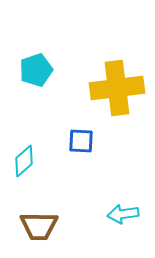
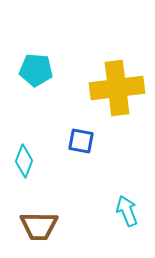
cyan pentagon: rotated 24 degrees clockwise
blue square: rotated 8 degrees clockwise
cyan diamond: rotated 28 degrees counterclockwise
cyan arrow: moved 4 px right, 3 px up; rotated 76 degrees clockwise
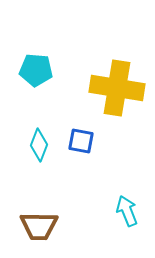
yellow cross: rotated 16 degrees clockwise
cyan diamond: moved 15 px right, 16 px up
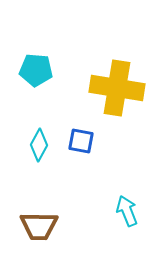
cyan diamond: rotated 8 degrees clockwise
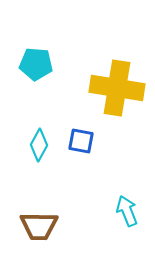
cyan pentagon: moved 6 px up
